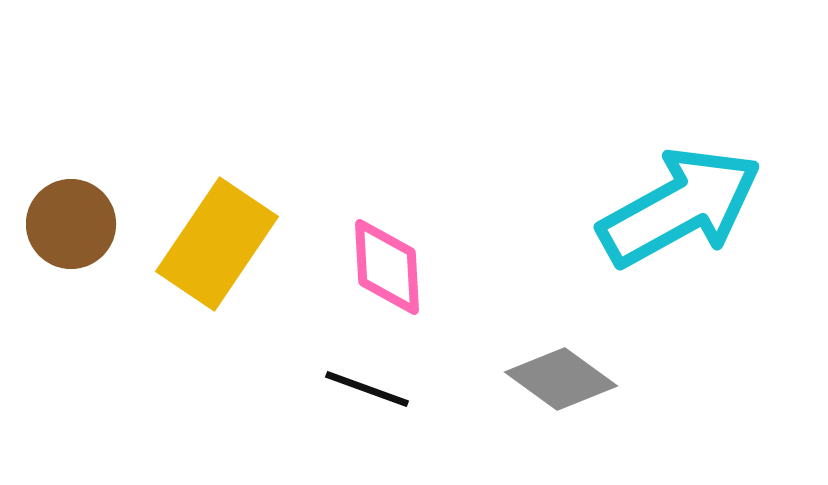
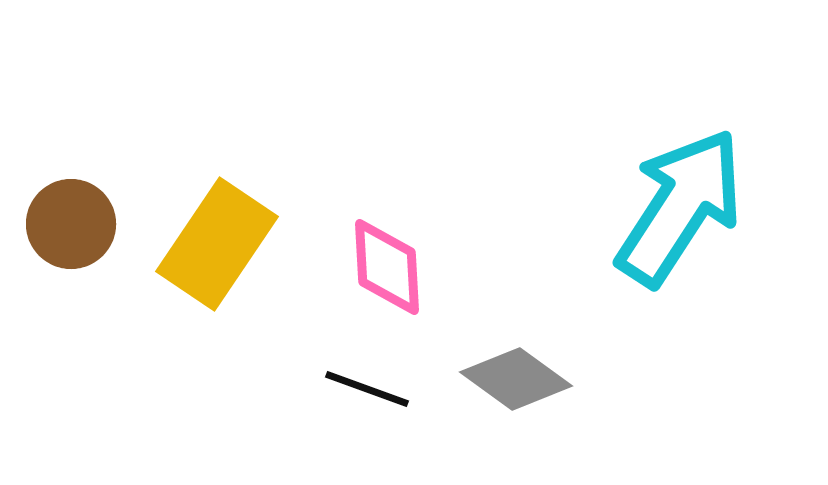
cyan arrow: rotated 28 degrees counterclockwise
gray diamond: moved 45 px left
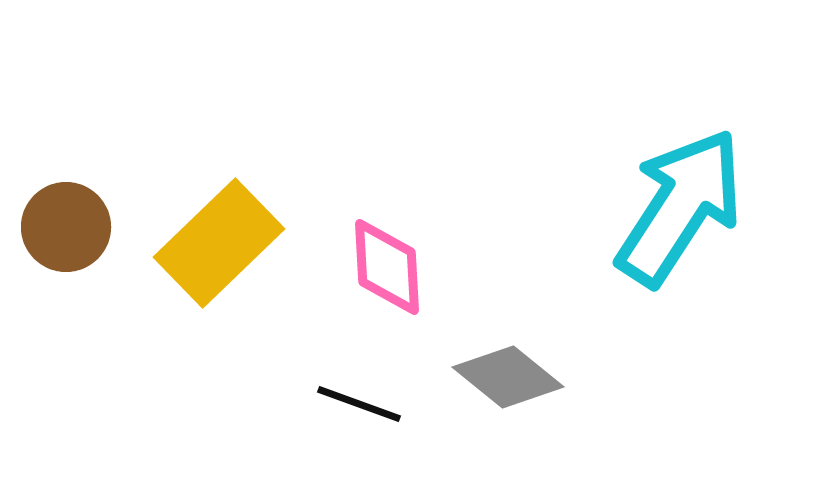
brown circle: moved 5 px left, 3 px down
yellow rectangle: moved 2 px right, 1 px up; rotated 12 degrees clockwise
gray diamond: moved 8 px left, 2 px up; rotated 3 degrees clockwise
black line: moved 8 px left, 15 px down
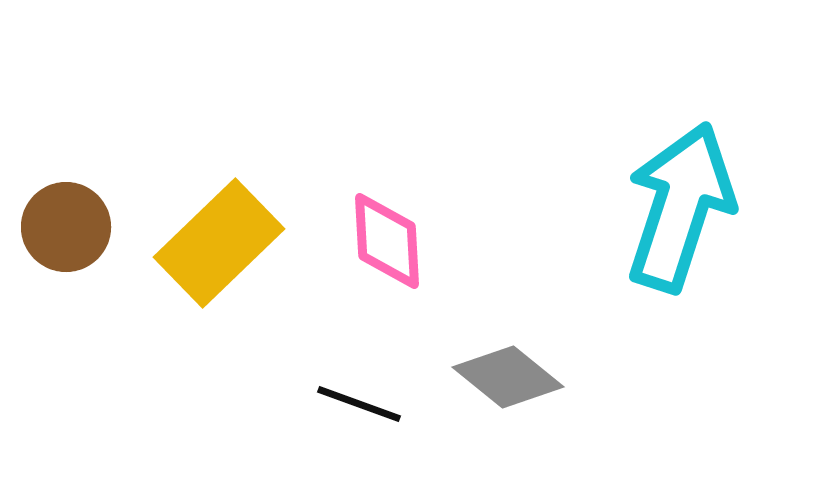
cyan arrow: rotated 15 degrees counterclockwise
pink diamond: moved 26 px up
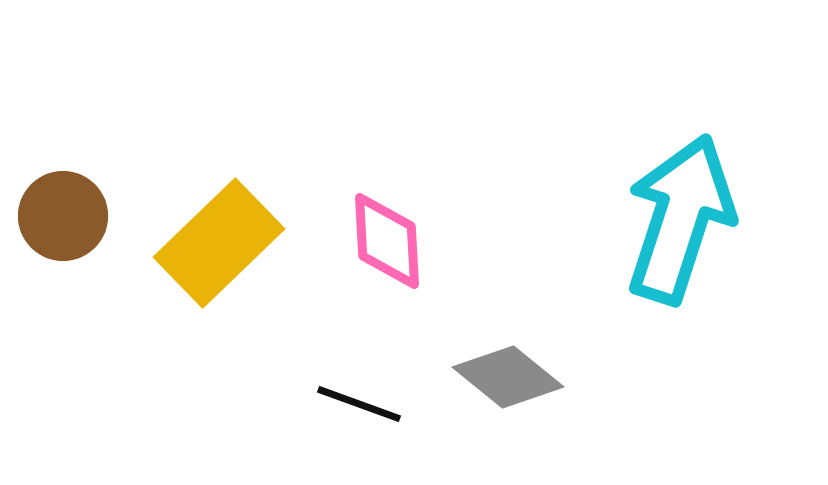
cyan arrow: moved 12 px down
brown circle: moved 3 px left, 11 px up
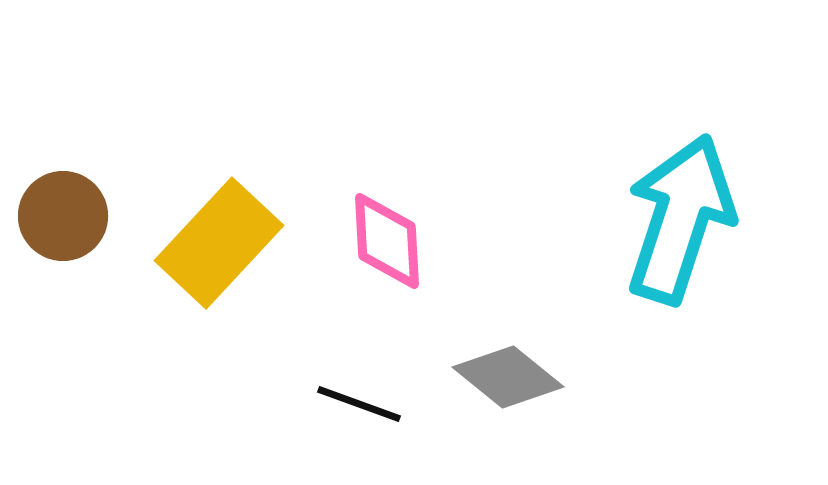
yellow rectangle: rotated 3 degrees counterclockwise
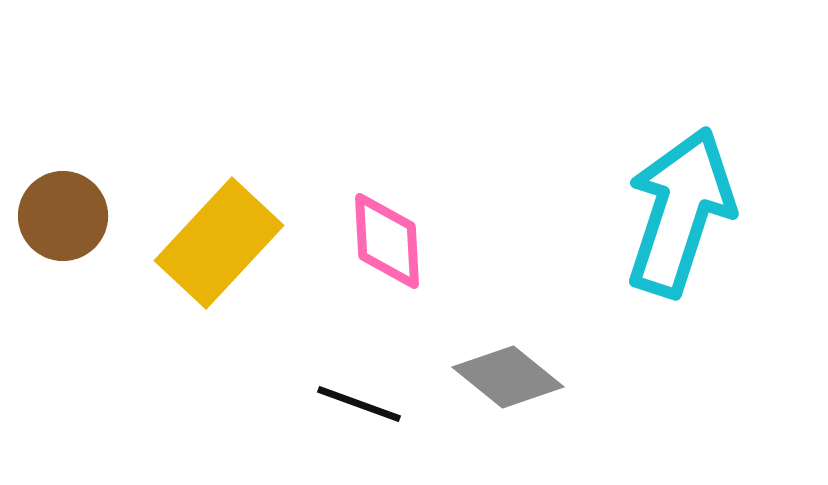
cyan arrow: moved 7 px up
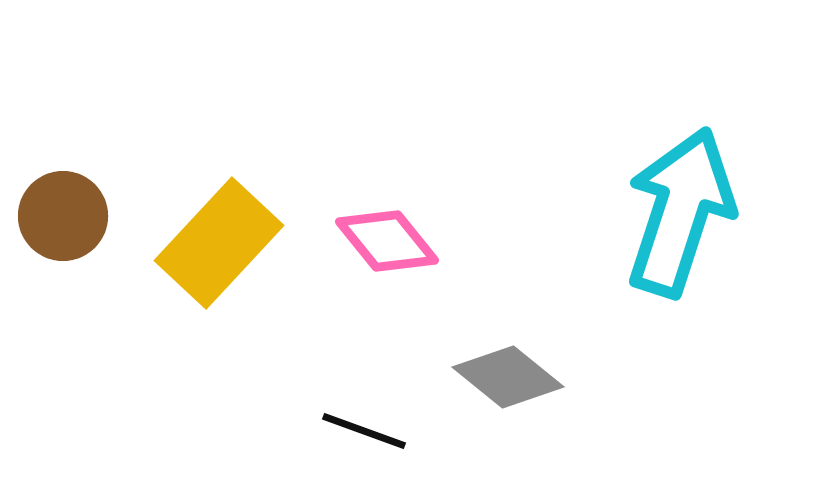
pink diamond: rotated 36 degrees counterclockwise
black line: moved 5 px right, 27 px down
